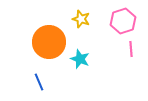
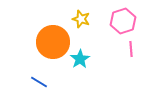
orange circle: moved 4 px right
cyan star: rotated 18 degrees clockwise
blue line: rotated 36 degrees counterclockwise
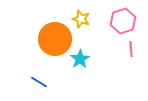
orange circle: moved 2 px right, 3 px up
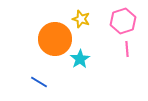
pink line: moved 4 px left
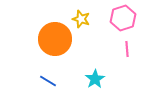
pink hexagon: moved 3 px up
cyan star: moved 15 px right, 20 px down
blue line: moved 9 px right, 1 px up
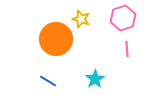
orange circle: moved 1 px right
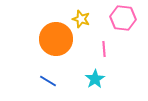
pink hexagon: rotated 25 degrees clockwise
pink line: moved 23 px left
